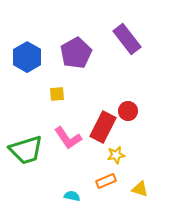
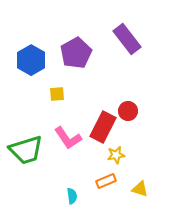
blue hexagon: moved 4 px right, 3 px down
cyan semicircle: rotated 70 degrees clockwise
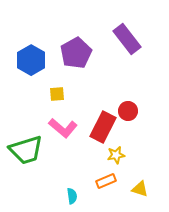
pink L-shape: moved 5 px left, 10 px up; rotated 16 degrees counterclockwise
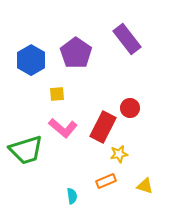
purple pentagon: rotated 8 degrees counterclockwise
red circle: moved 2 px right, 3 px up
yellow star: moved 3 px right, 1 px up
yellow triangle: moved 5 px right, 3 px up
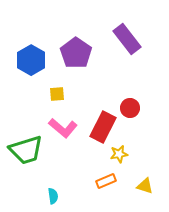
cyan semicircle: moved 19 px left
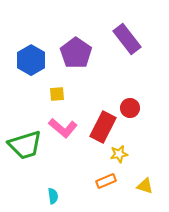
green trapezoid: moved 1 px left, 5 px up
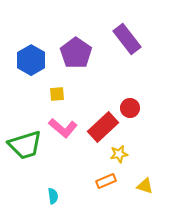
red rectangle: rotated 20 degrees clockwise
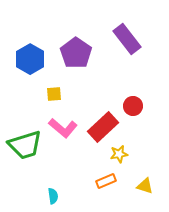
blue hexagon: moved 1 px left, 1 px up
yellow square: moved 3 px left
red circle: moved 3 px right, 2 px up
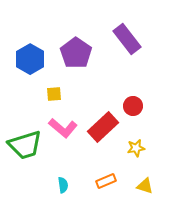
yellow star: moved 17 px right, 6 px up
cyan semicircle: moved 10 px right, 11 px up
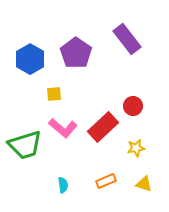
yellow triangle: moved 1 px left, 2 px up
